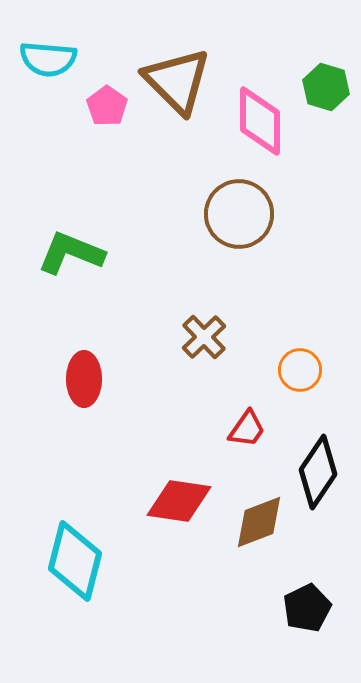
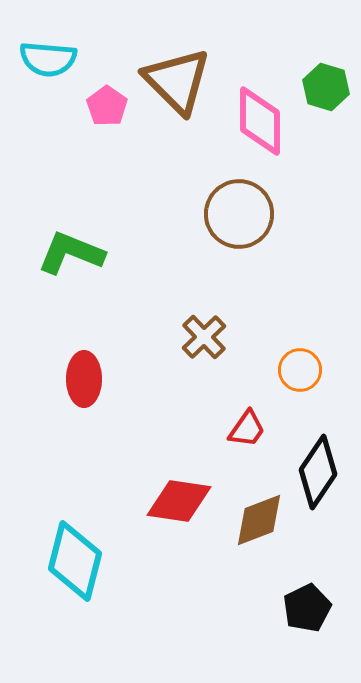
brown diamond: moved 2 px up
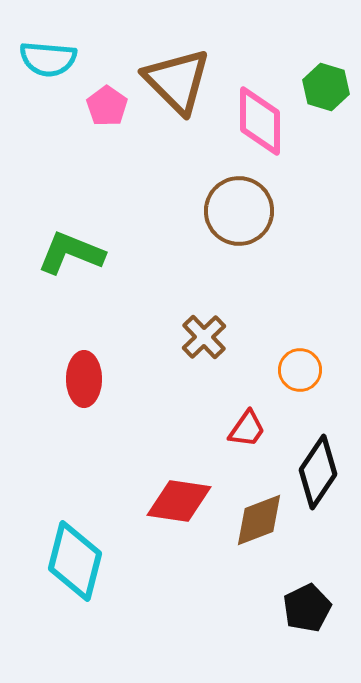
brown circle: moved 3 px up
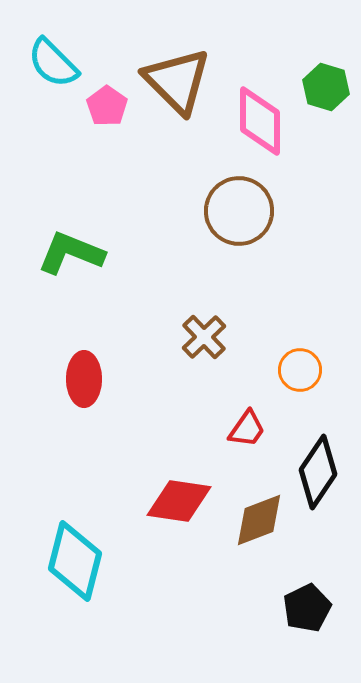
cyan semicircle: moved 5 px right, 4 px down; rotated 40 degrees clockwise
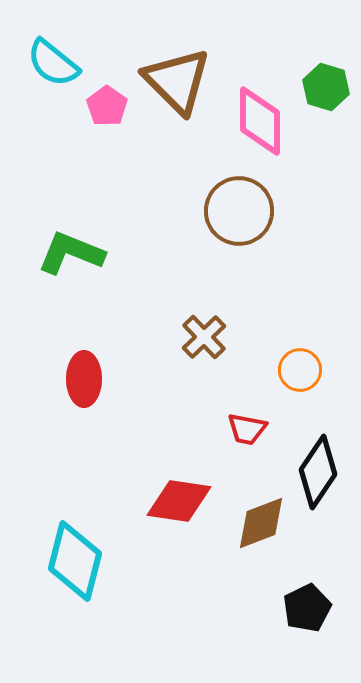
cyan semicircle: rotated 6 degrees counterclockwise
red trapezoid: rotated 66 degrees clockwise
brown diamond: moved 2 px right, 3 px down
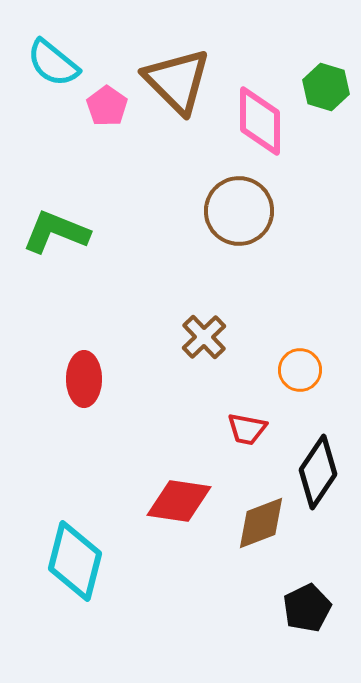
green L-shape: moved 15 px left, 21 px up
